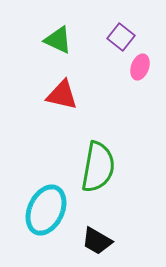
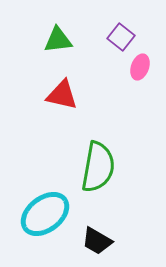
green triangle: rotated 32 degrees counterclockwise
cyan ellipse: moved 1 px left, 4 px down; rotated 27 degrees clockwise
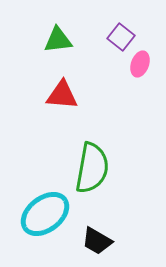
pink ellipse: moved 3 px up
red triangle: rotated 8 degrees counterclockwise
green semicircle: moved 6 px left, 1 px down
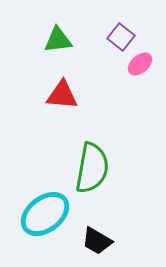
pink ellipse: rotated 30 degrees clockwise
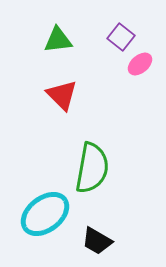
red triangle: rotated 40 degrees clockwise
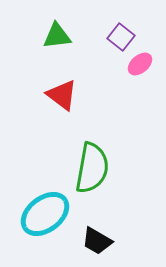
green triangle: moved 1 px left, 4 px up
red triangle: rotated 8 degrees counterclockwise
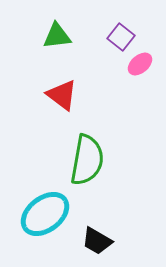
green semicircle: moved 5 px left, 8 px up
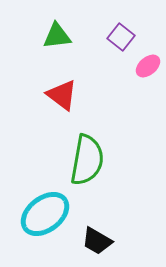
pink ellipse: moved 8 px right, 2 px down
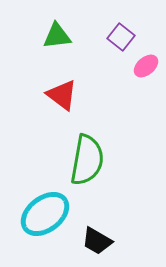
pink ellipse: moved 2 px left
